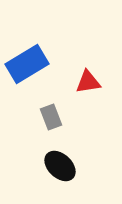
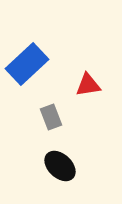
blue rectangle: rotated 12 degrees counterclockwise
red triangle: moved 3 px down
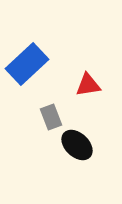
black ellipse: moved 17 px right, 21 px up
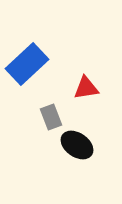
red triangle: moved 2 px left, 3 px down
black ellipse: rotated 8 degrees counterclockwise
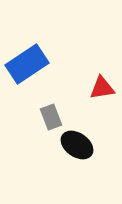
blue rectangle: rotated 9 degrees clockwise
red triangle: moved 16 px right
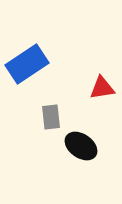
gray rectangle: rotated 15 degrees clockwise
black ellipse: moved 4 px right, 1 px down
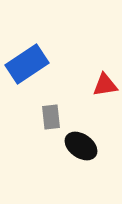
red triangle: moved 3 px right, 3 px up
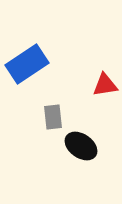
gray rectangle: moved 2 px right
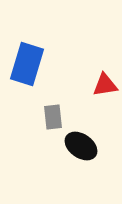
blue rectangle: rotated 39 degrees counterclockwise
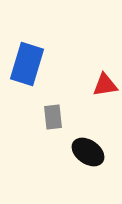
black ellipse: moved 7 px right, 6 px down
